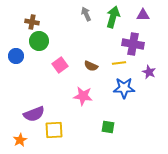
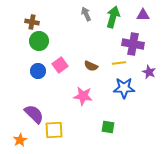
blue circle: moved 22 px right, 15 px down
purple semicircle: rotated 115 degrees counterclockwise
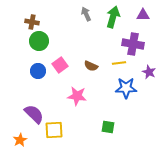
blue star: moved 2 px right
pink star: moved 6 px left
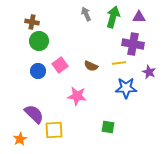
purple triangle: moved 4 px left, 2 px down
orange star: moved 1 px up
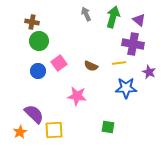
purple triangle: moved 3 px down; rotated 40 degrees clockwise
pink square: moved 1 px left, 2 px up
orange star: moved 7 px up
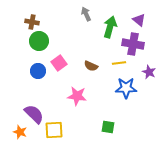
green arrow: moved 3 px left, 10 px down
orange star: rotated 24 degrees counterclockwise
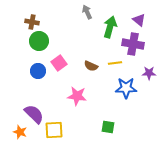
gray arrow: moved 1 px right, 2 px up
yellow line: moved 4 px left
purple star: moved 1 px down; rotated 24 degrees counterclockwise
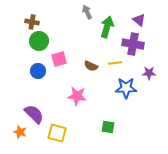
green arrow: moved 3 px left
pink square: moved 4 px up; rotated 21 degrees clockwise
yellow square: moved 3 px right, 3 px down; rotated 18 degrees clockwise
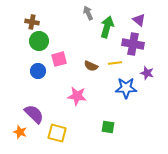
gray arrow: moved 1 px right, 1 px down
purple star: moved 2 px left; rotated 16 degrees clockwise
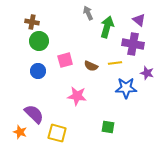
pink square: moved 6 px right, 1 px down
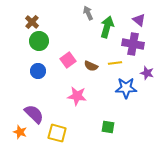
brown cross: rotated 32 degrees clockwise
pink square: moved 3 px right; rotated 21 degrees counterclockwise
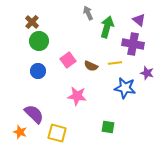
blue star: moved 1 px left; rotated 10 degrees clockwise
